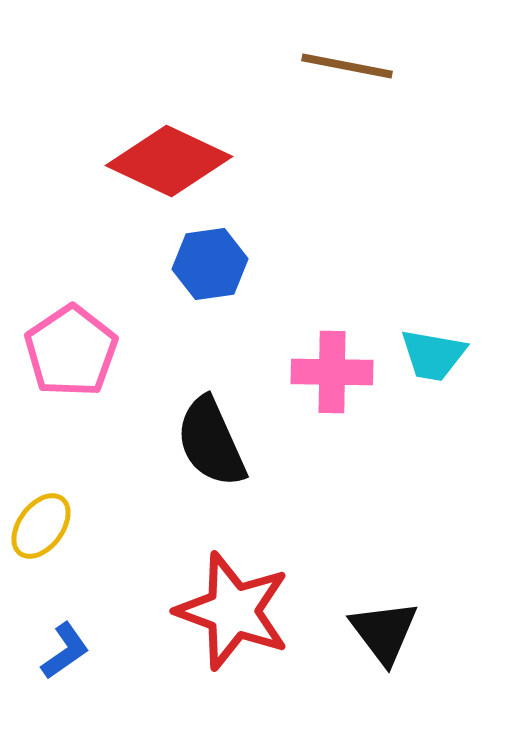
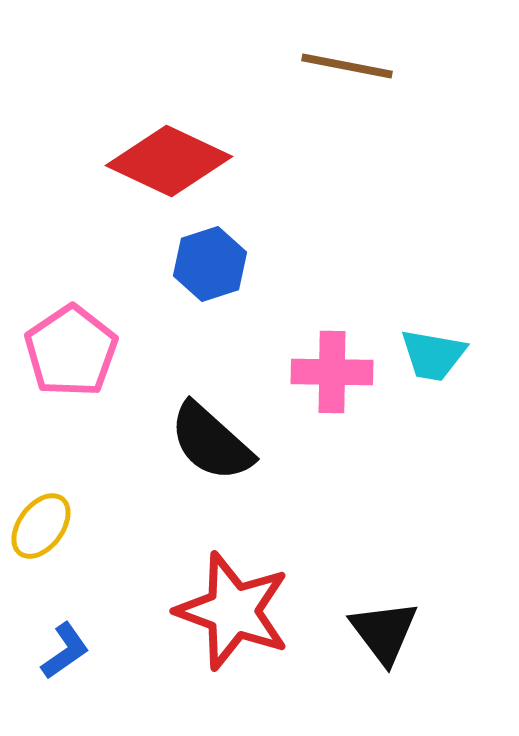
blue hexagon: rotated 10 degrees counterclockwise
black semicircle: rotated 24 degrees counterclockwise
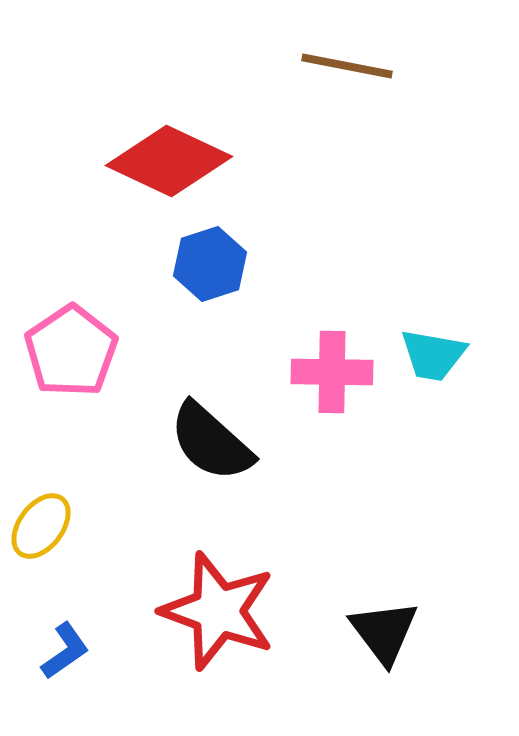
red star: moved 15 px left
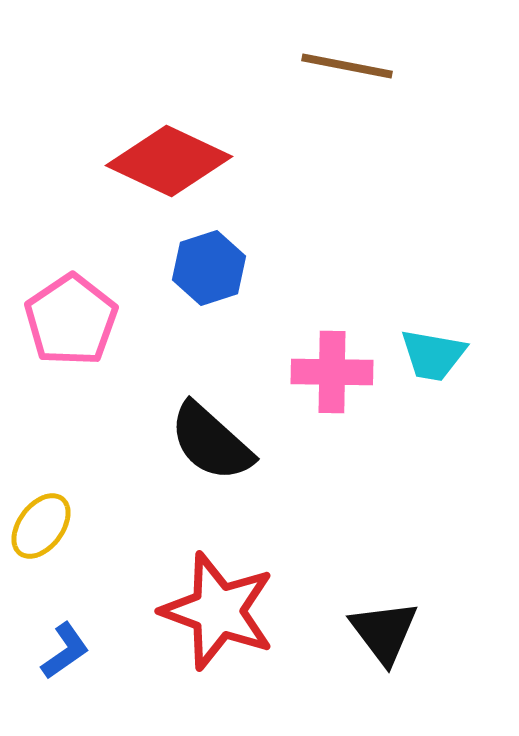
blue hexagon: moved 1 px left, 4 px down
pink pentagon: moved 31 px up
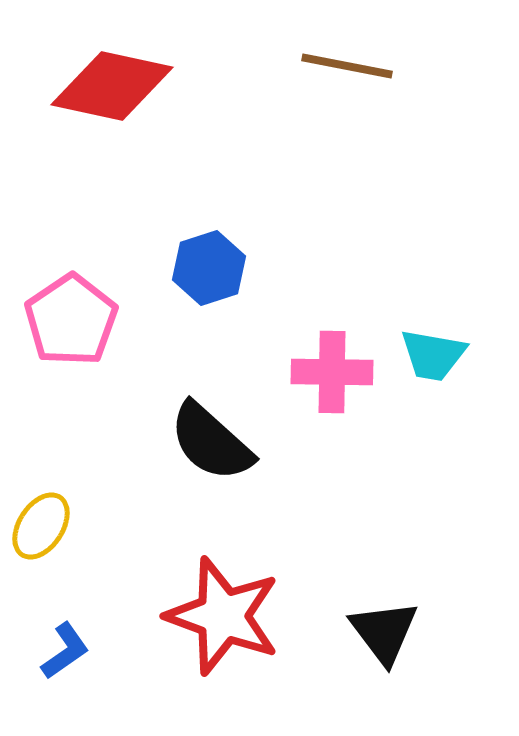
red diamond: moved 57 px left, 75 px up; rotated 13 degrees counterclockwise
yellow ellipse: rotated 4 degrees counterclockwise
red star: moved 5 px right, 5 px down
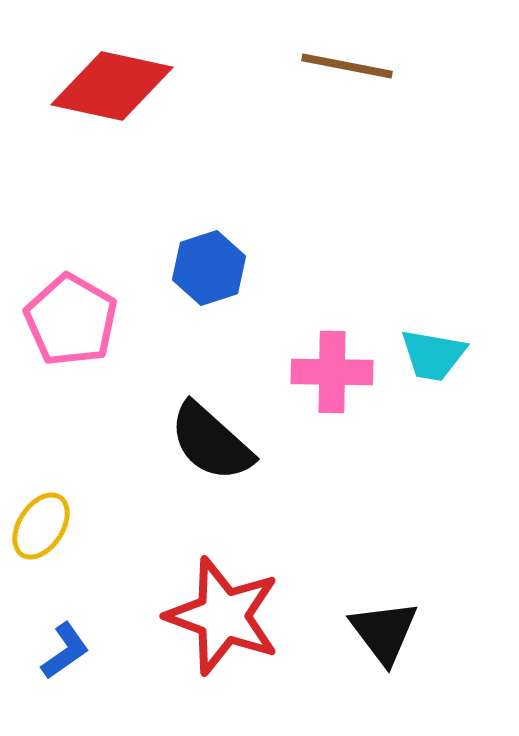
pink pentagon: rotated 8 degrees counterclockwise
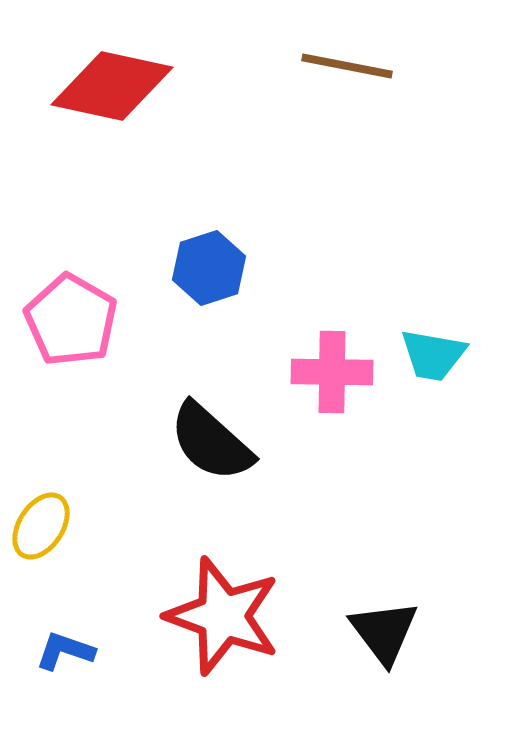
blue L-shape: rotated 126 degrees counterclockwise
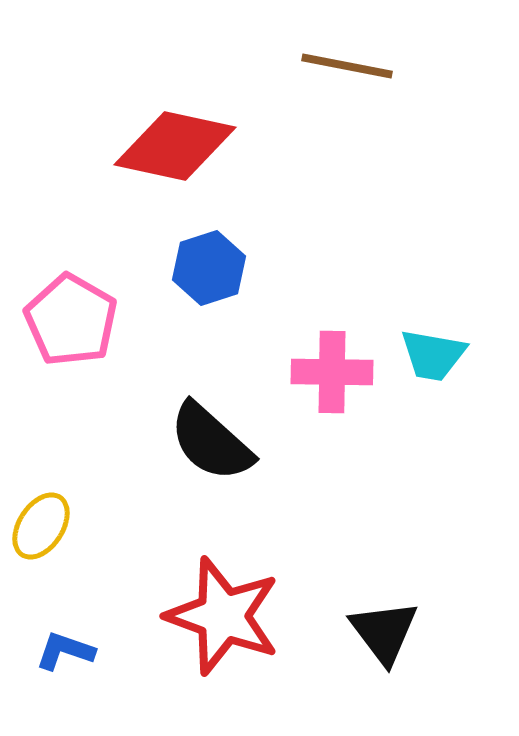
red diamond: moved 63 px right, 60 px down
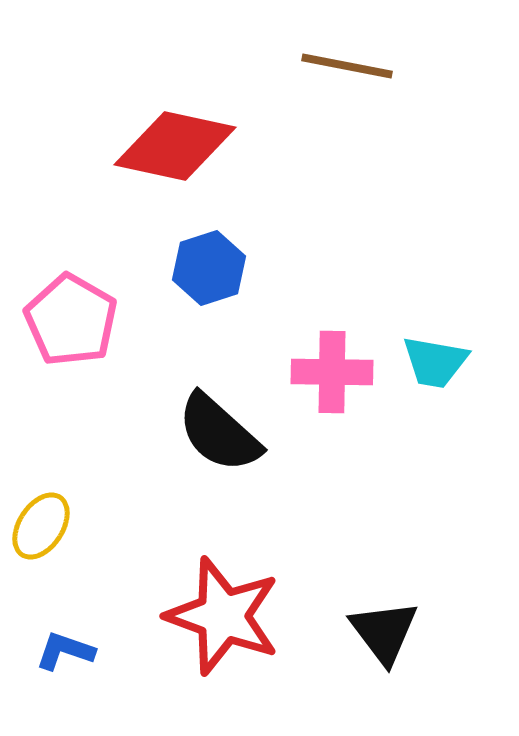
cyan trapezoid: moved 2 px right, 7 px down
black semicircle: moved 8 px right, 9 px up
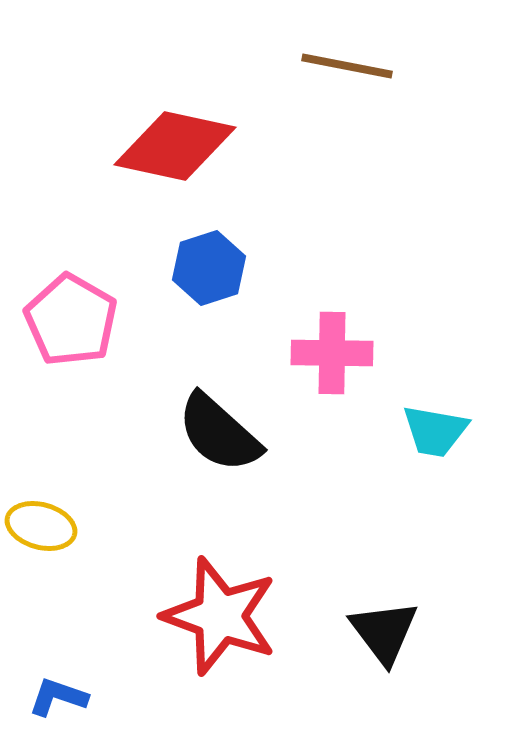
cyan trapezoid: moved 69 px down
pink cross: moved 19 px up
yellow ellipse: rotated 72 degrees clockwise
red star: moved 3 px left
blue L-shape: moved 7 px left, 46 px down
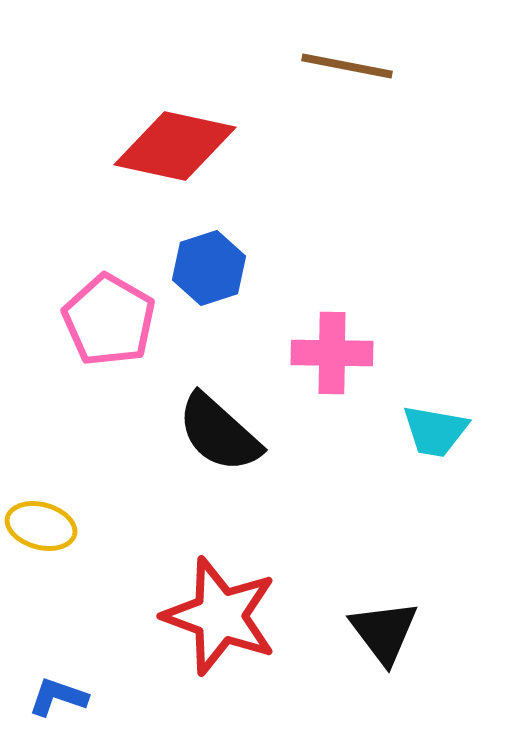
pink pentagon: moved 38 px right
